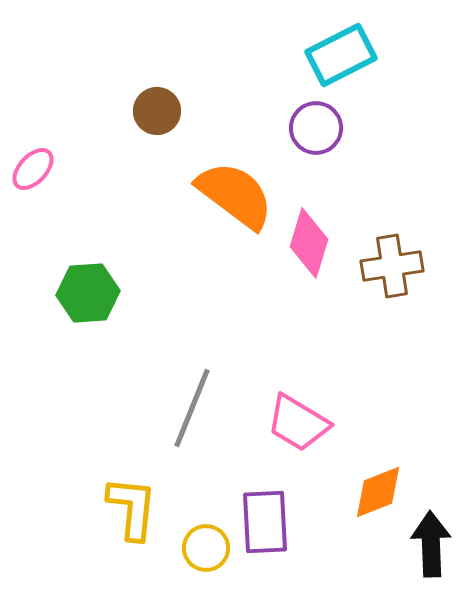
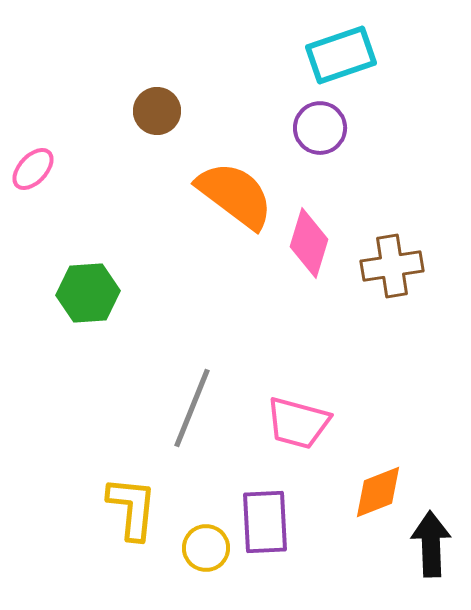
cyan rectangle: rotated 8 degrees clockwise
purple circle: moved 4 px right
pink trapezoid: rotated 16 degrees counterclockwise
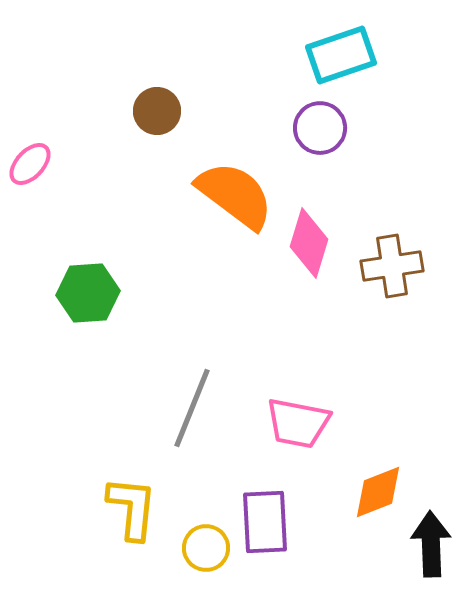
pink ellipse: moved 3 px left, 5 px up
pink trapezoid: rotated 4 degrees counterclockwise
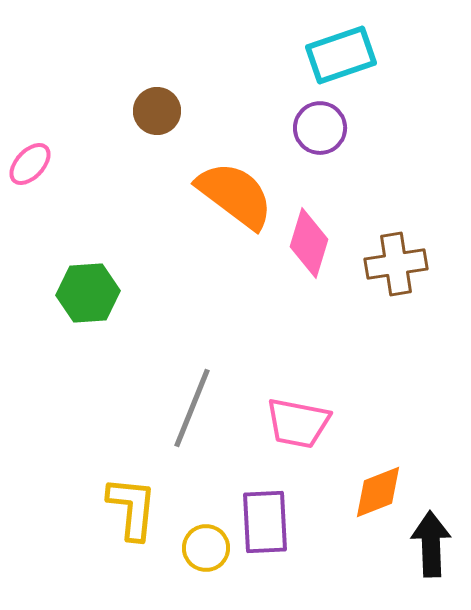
brown cross: moved 4 px right, 2 px up
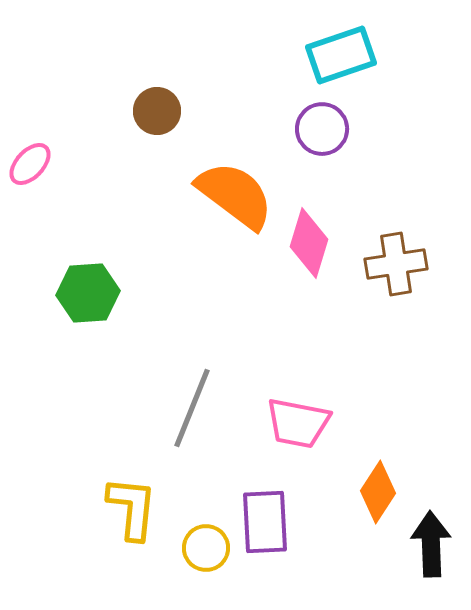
purple circle: moved 2 px right, 1 px down
orange diamond: rotated 36 degrees counterclockwise
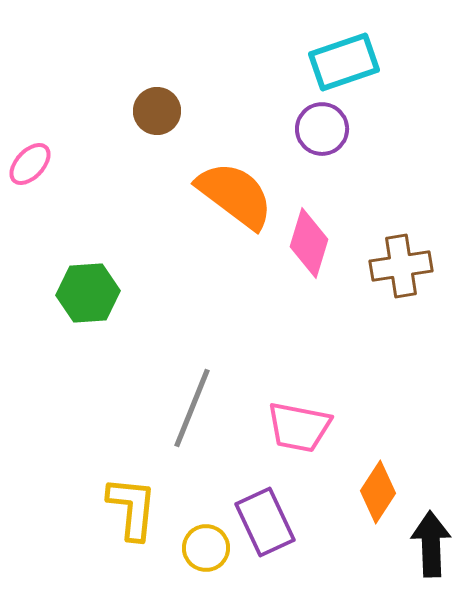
cyan rectangle: moved 3 px right, 7 px down
brown cross: moved 5 px right, 2 px down
pink trapezoid: moved 1 px right, 4 px down
purple rectangle: rotated 22 degrees counterclockwise
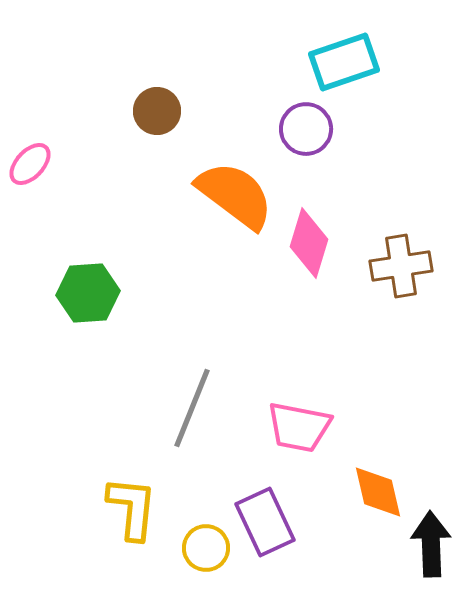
purple circle: moved 16 px left
orange diamond: rotated 46 degrees counterclockwise
